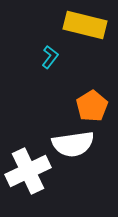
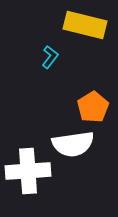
orange pentagon: moved 1 px right, 1 px down
white cross: rotated 21 degrees clockwise
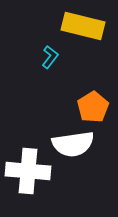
yellow rectangle: moved 2 px left, 1 px down
white cross: rotated 9 degrees clockwise
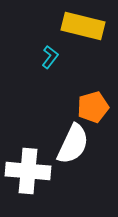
orange pentagon: rotated 16 degrees clockwise
white semicircle: rotated 57 degrees counterclockwise
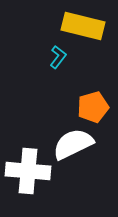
cyan L-shape: moved 8 px right
white semicircle: rotated 141 degrees counterclockwise
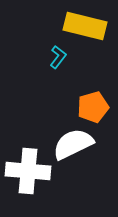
yellow rectangle: moved 2 px right
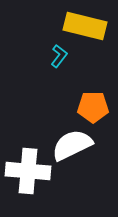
cyan L-shape: moved 1 px right, 1 px up
orange pentagon: rotated 16 degrees clockwise
white semicircle: moved 1 px left, 1 px down
